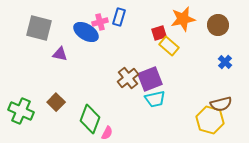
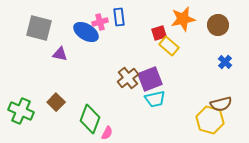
blue rectangle: rotated 24 degrees counterclockwise
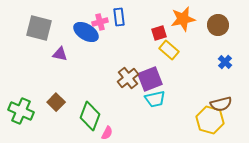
yellow rectangle: moved 4 px down
green diamond: moved 3 px up
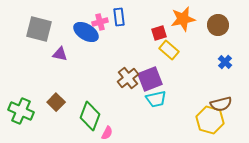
gray square: moved 1 px down
cyan trapezoid: moved 1 px right
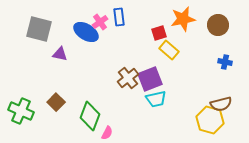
pink cross: rotated 21 degrees counterclockwise
blue cross: rotated 32 degrees counterclockwise
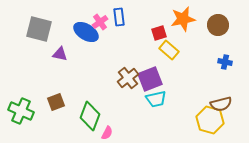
brown square: rotated 24 degrees clockwise
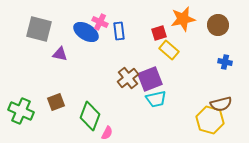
blue rectangle: moved 14 px down
pink cross: rotated 28 degrees counterclockwise
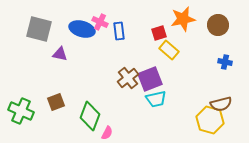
blue ellipse: moved 4 px left, 3 px up; rotated 15 degrees counterclockwise
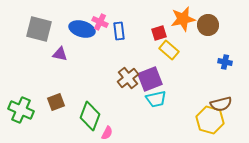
brown circle: moved 10 px left
green cross: moved 1 px up
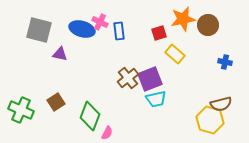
gray square: moved 1 px down
yellow rectangle: moved 6 px right, 4 px down
brown square: rotated 12 degrees counterclockwise
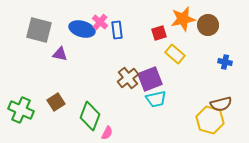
pink cross: rotated 14 degrees clockwise
blue rectangle: moved 2 px left, 1 px up
